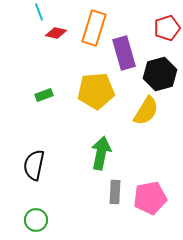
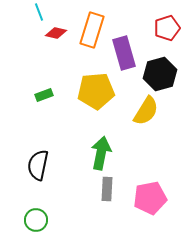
orange rectangle: moved 2 px left, 2 px down
black semicircle: moved 4 px right
gray rectangle: moved 8 px left, 3 px up
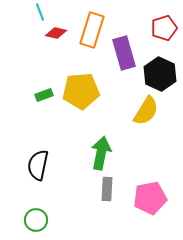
cyan line: moved 1 px right
red pentagon: moved 3 px left
black hexagon: rotated 20 degrees counterclockwise
yellow pentagon: moved 15 px left
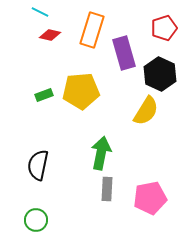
cyan line: rotated 42 degrees counterclockwise
red diamond: moved 6 px left, 2 px down
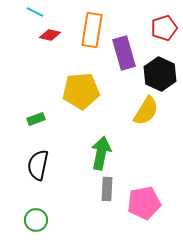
cyan line: moved 5 px left
orange rectangle: rotated 8 degrees counterclockwise
green rectangle: moved 8 px left, 24 px down
pink pentagon: moved 6 px left, 5 px down
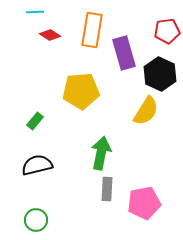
cyan line: rotated 30 degrees counterclockwise
red pentagon: moved 3 px right, 3 px down; rotated 10 degrees clockwise
red diamond: rotated 20 degrees clockwise
green rectangle: moved 1 px left, 2 px down; rotated 30 degrees counterclockwise
black semicircle: moved 1 px left; rotated 64 degrees clockwise
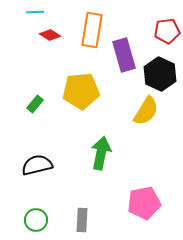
purple rectangle: moved 2 px down
green rectangle: moved 17 px up
gray rectangle: moved 25 px left, 31 px down
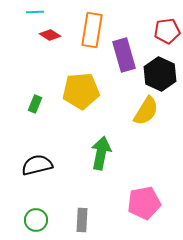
green rectangle: rotated 18 degrees counterclockwise
